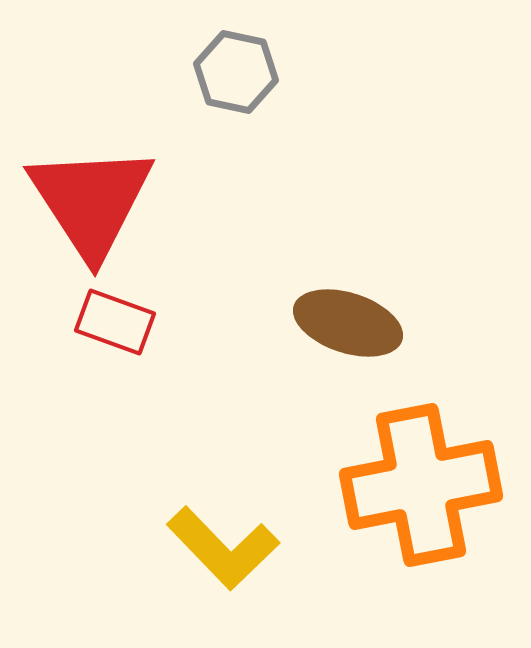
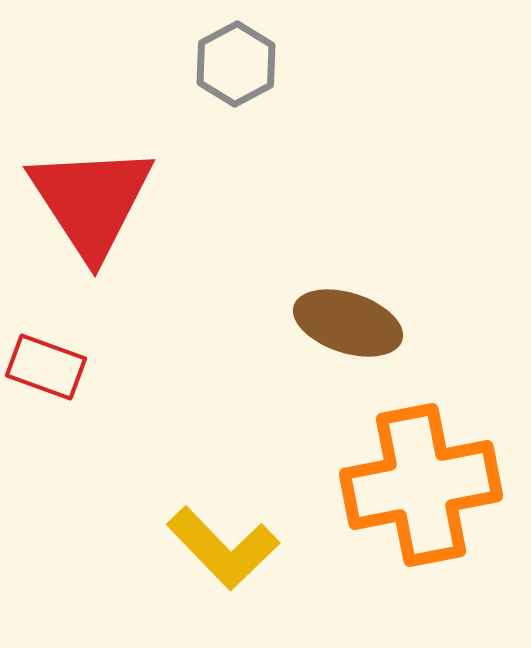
gray hexagon: moved 8 px up; rotated 20 degrees clockwise
red rectangle: moved 69 px left, 45 px down
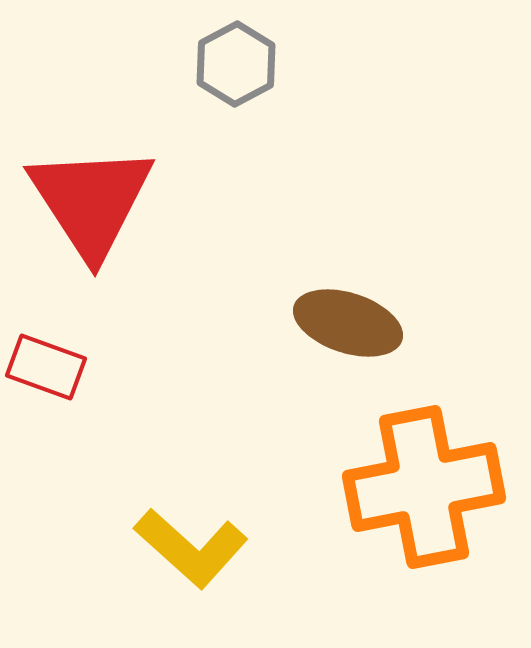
orange cross: moved 3 px right, 2 px down
yellow L-shape: moved 32 px left; rotated 4 degrees counterclockwise
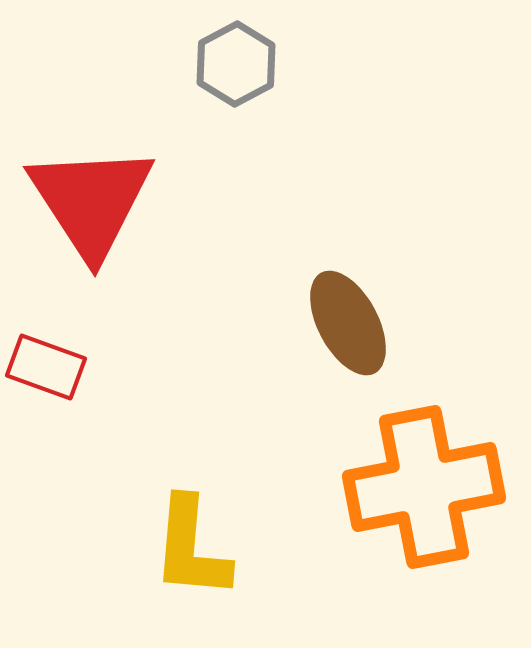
brown ellipse: rotated 44 degrees clockwise
yellow L-shape: rotated 53 degrees clockwise
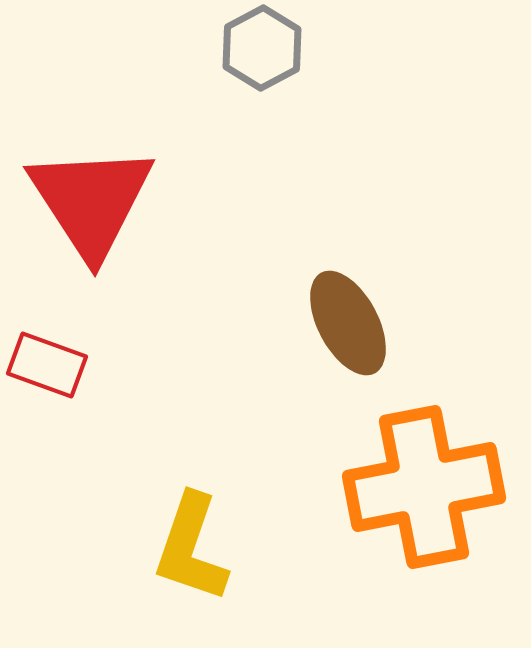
gray hexagon: moved 26 px right, 16 px up
red rectangle: moved 1 px right, 2 px up
yellow L-shape: rotated 14 degrees clockwise
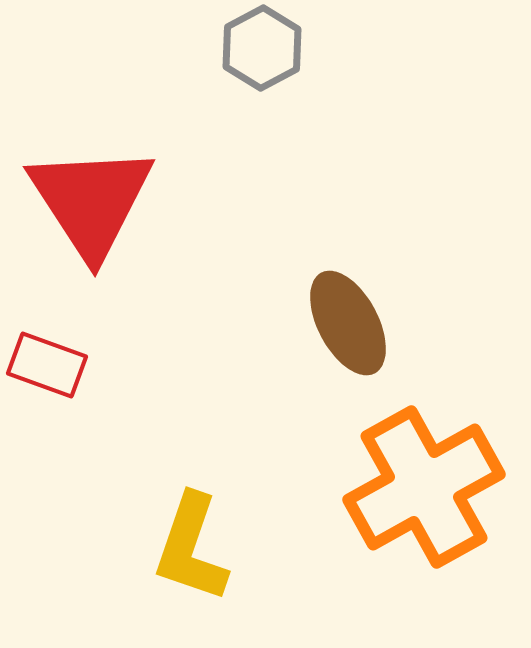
orange cross: rotated 18 degrees counterclockwise
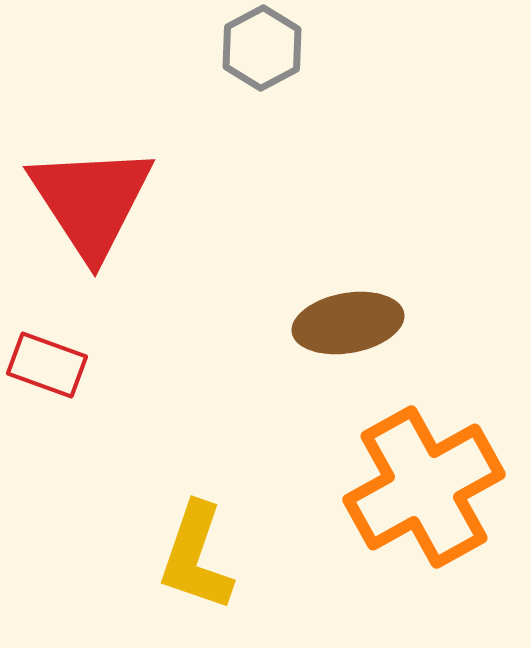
brown ellipse: rotated 72 degrees counterclockwise
yellow L-shape: moved 5 px right, 9 px down
